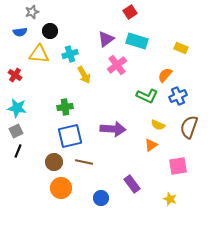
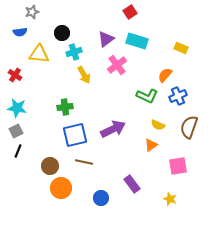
black circle: moved 12 px right, 2 px down
cyan cross: moved 4 px right, 2 px up
purple arrow: rotated 30 degrees counterclockwise
blue square: moved 5 px right, 1 px up
brown circle: moved 4 px left, 4 px down
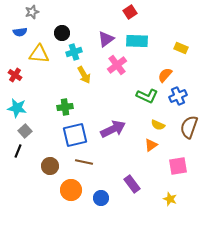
cyan rectangle: rotated 15 degrees counterclockwise
gray square: moved 9 px right; rotated 16 degrees counterclockwise
orange circle: moved 10 px right, 2 px down
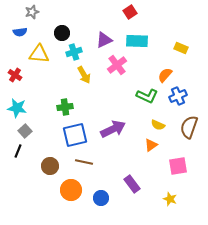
purple triangle: moved 2 px left, 1 px down; rotated 12 degrees clockwise
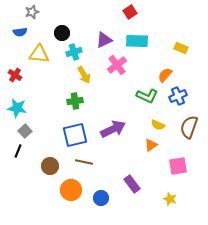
green cross: moved 10 px right, 6 px up
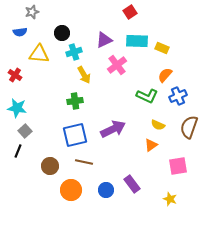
yellow rectangle: moved 19 px left
blue circle: moved 5 px right, 8 px up
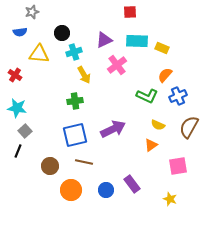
red square: rotated 32 degrees clockwise
brown semicircle: rotated 10 degrees clockwise
